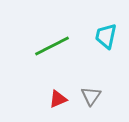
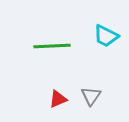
cyan trapezoid: rotated 76 degrees counterclockwise
green line: rotated 24 degrees clockwise
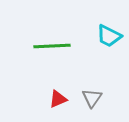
cyan trapezoid: moved 3 px right
gray triangle: moved 1 px right, 2 px down
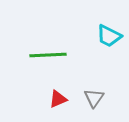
green line: moved 4 px left, 9 px down
gray triangle: moved 2 px right
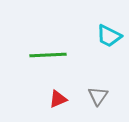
gray triangle: moved 4 px right, 2 px up
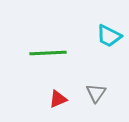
green line: moved 2 px up
gray triangle: moved 2 px left, 3 px up
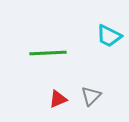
gray triangle: moved 5 px left, 3 px down; rotated 10 degrees clockwise
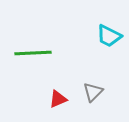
green line: moved 15 px left
gray triangle: moved 2 px right, 4 px up
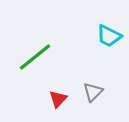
green line: moved 2 px right, 4 px down; rotated 36 degrees counterclockwise
red triangle: rotated 24 degrees counterclockwise
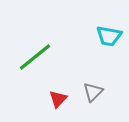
cyan trapezoid: rotated 16 degrees counterclockwise
